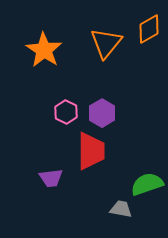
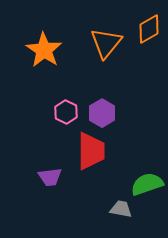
purple trapezoid: moved 1 px left, 1 px up
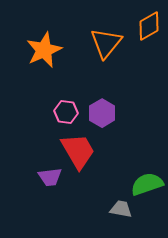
orange diamond: moved 3 px up
orange star: rotated 15 degrees clockwise
pink hexagon: rotated 20 degrees counterclockwise
red trapezoid: moved 13 px left; rotated 30 degrees counterclockwise
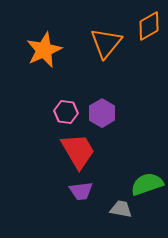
purple trapezoid: moved 31 px right, 14 px down
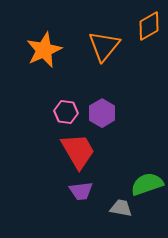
orange triangle: moved 2 px left, 3 px down
gray trapezoid: moved 1 px up
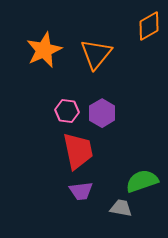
orange triangle: moved 8 px left, 8 px down
pink hexagon: moved 1 px right, 1 px up
red trapezoid: rotated 18 degrees clockwise
green semicircle: moved 5 px left, 3 px up
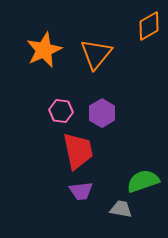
pink hexagon: moved 6 px left
green semicircle: moved 1 px right
gray trapezoid: moved 1 px down
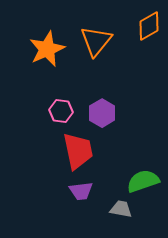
orange star: moved 3 px right, 1 px up
orange triangle: moved 13 px up
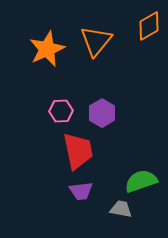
pink hexagon: rotated 10 degrees counterclockwise
green semicircle: moved 2 px left
